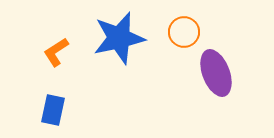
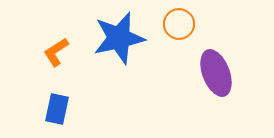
orange circle: moved 5 px left, 8 px up
blue rectangle: moved 4 px right, 1 px up
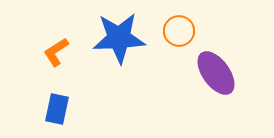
orange circle: moved 7 px down
blue star: rotated 10 degrees clockwise
purple ellipse: rotated 15 degrees counterclockwise
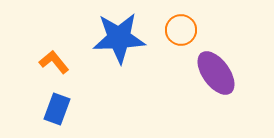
orange circle: moved 2 px right, 1 px up
orange L-shape: moved 2 px left, 10 px down; rotated 84 degrees clockwise
blue rectangle: rotated 8 degrees clockwise
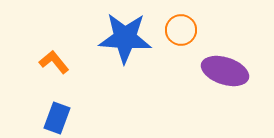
blue star: moved 6 px right; rotated 6 degrees clockwise
purple ellipse: moved 9 px right, 2 px up; rotated 36 degrees counterclockwise
blue rectangle: moved 9 px down
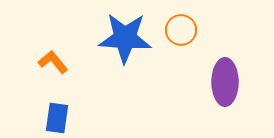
orange L-shape: moved 1 px left
purple ellipse: moved 11 px down; rotated 72 degrees clockwise
blue rectangle: rotated 12 degrees counterclockwise
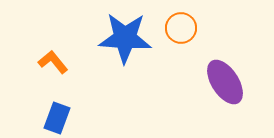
orange circle: moved 2 px up
purple ellipse: rotated 33 degrees counterclockwise
blue rectangle: rotated 12 degrees clockwise
